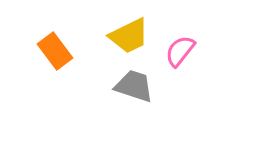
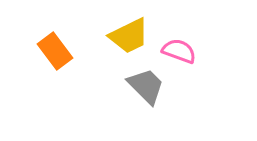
pink semicircle: moved 1 px left; rotated 72 degrees clockwise
gray trapezoid: moved 12 px right; rotated 27 degrees clockwise
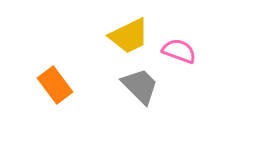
orange rectangle: moved 34 px down
gray trapezoid: moved 6 px left
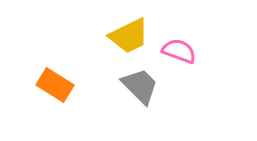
orange rectangle: rotated 21 degrees counterclockwise
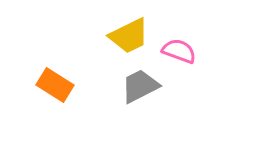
gray trapezoid: rotated 72 degrees counterclockwise
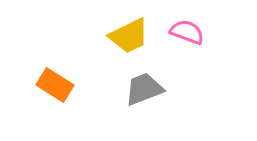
pink semicircle: moved 8 px right, 19 px up
gray trapezoid: moved 4 px right, 3 px down; rotated 6 degrees clockwise
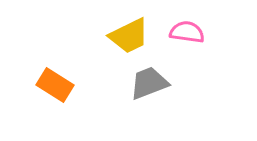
pink semicircle: rotated 12 degrees counterclockwise
gray trapezoid: moved 5 px right, 6 px up
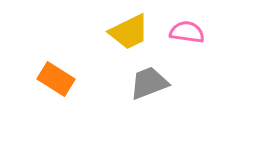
yellow trapezoid: moved 4 px up
orange rectangle: moved 1 px right, 6 px up
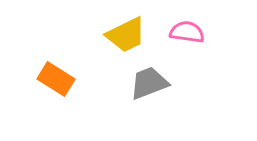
yellow trapezoid: moved 3 px left, 3 px down
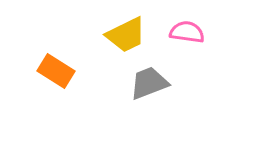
orange rectangle: moved 8 px up
